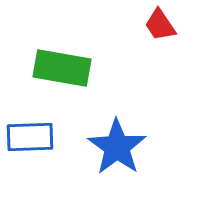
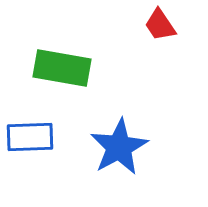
blue star: moved 2 px right; rotated 8 degrees clockwise
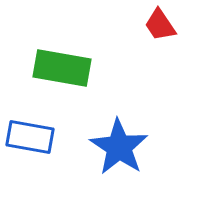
blue rectangle: rotated 12 degrees clockwise
blue star: rotated 10 degrees counterclockwise
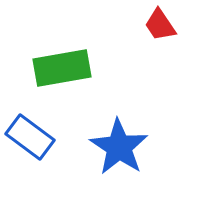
green rectangle: rotated 20 degrees counterclockwise
blue rectangle: rotated 27 degrees clockwise
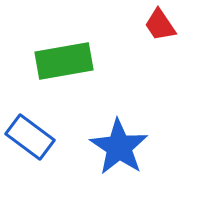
green rectangle: moved 2 px right, 7 px up
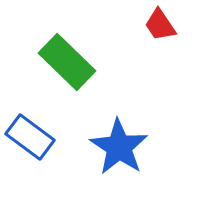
green rectangle: moved 3 px right, 1 px down; rotated 54 degrees clockwise
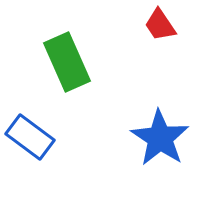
green rectangle: rotated 22 degrees clockwise
blue star: moved 41 px right, 9 px up
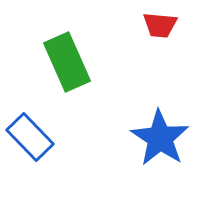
red trapezoid: rotated 51 degrees counterclockwise
blue rectangle: rotated 9 degrees clockwise
